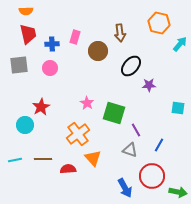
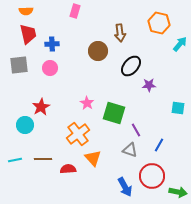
pink rectangle: moved 26 px up
blue arrow: moved 1 px up
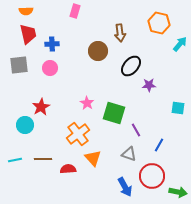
gray triangle: moved 1 px left, 4 px down
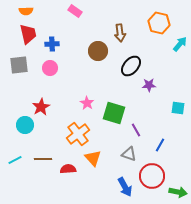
pink rectangle: rotated 72 degrees counterclockwise
blue line: moved 1 px right
cyan line: rotated 16 degrees counterclockwise
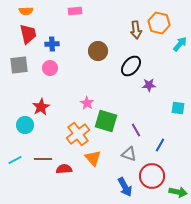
pink rectangle: rotated 40 degrees counterclockwise
brown arrow: moved 16 px right, 3 px up
green square: moved 8 px left, 8 px down
red semicircle: moved 4 px left
